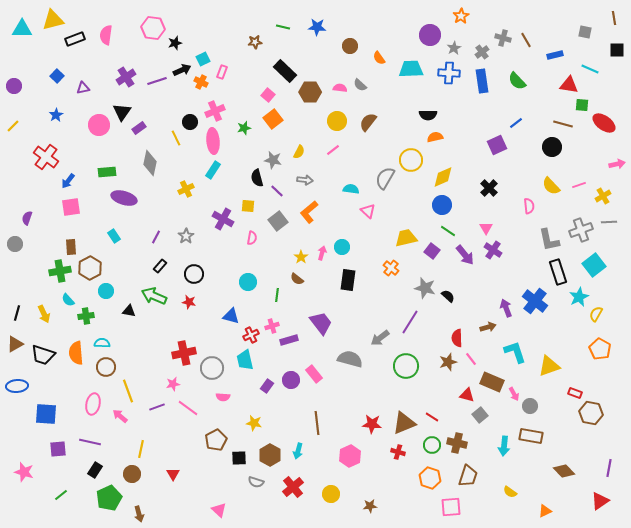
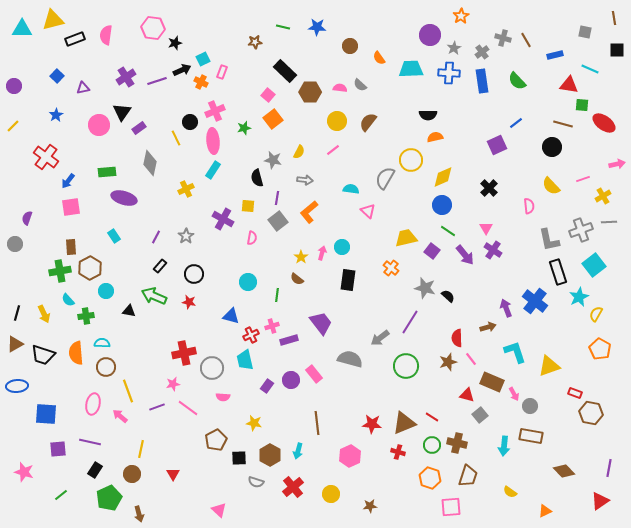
pink line at (579, 185): moved 4 px right, 6 px up
purple line at (277, 191): moved 7 px down; rotated 56 degrees clockwise
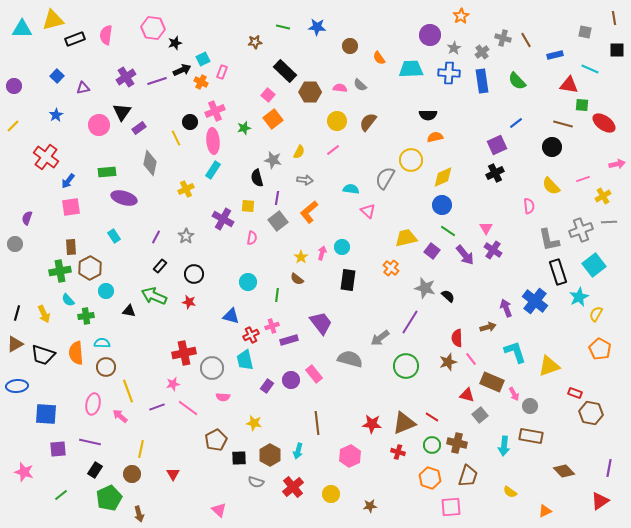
black cross at (489, 188): moved 6 px right, 15 px up; rotated 18 degrees clockwise
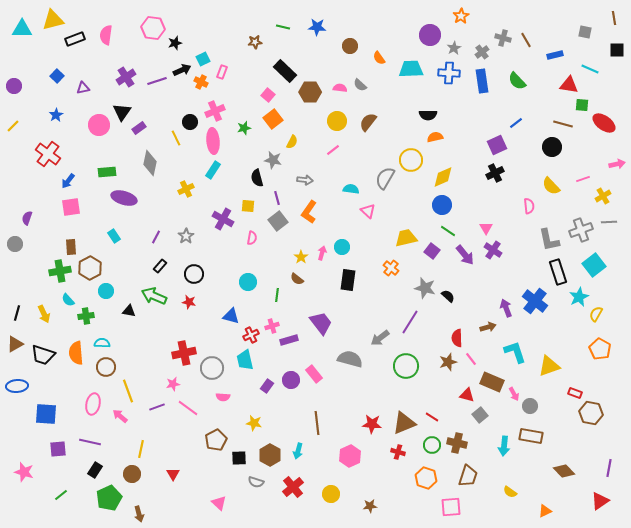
yellow semicircle at (299, 152): moved 7 px left, 10 px up
red cross at (46, 157): moved 2 px right, 3 px up
purple line at (277, 198): rotated 24 degrees counterclockwise
orange L-shape at (309, 212): rotated 15 degrees counterclockwise
orange hexagon at (430, 478): moved 4 px left
pink triangle at (219, 510): moved 7 px up
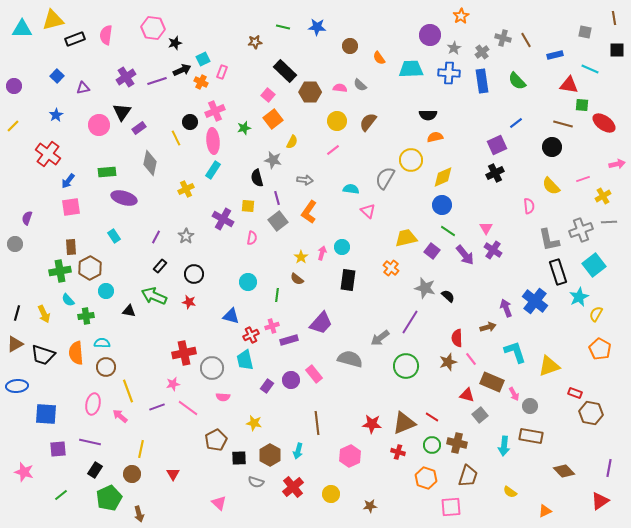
purple trapezoid at (321, 323): rotated 80 degrees clockwise
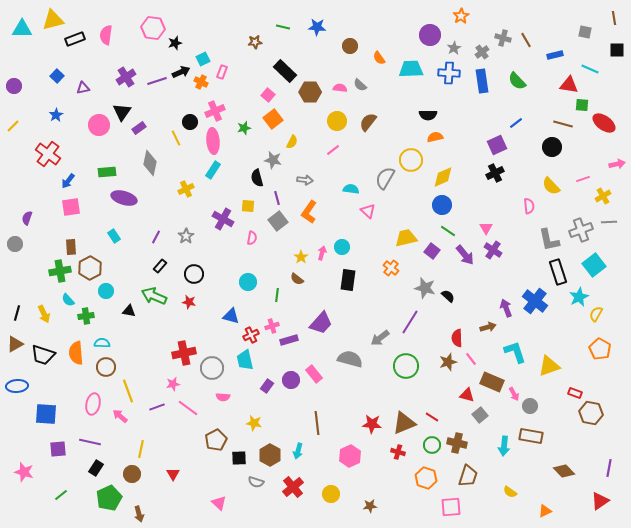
black arrow at (182, 70): moved 1 px left, 2 px down
black rectangle at (95, 470): moved 1 px right, 2 px up
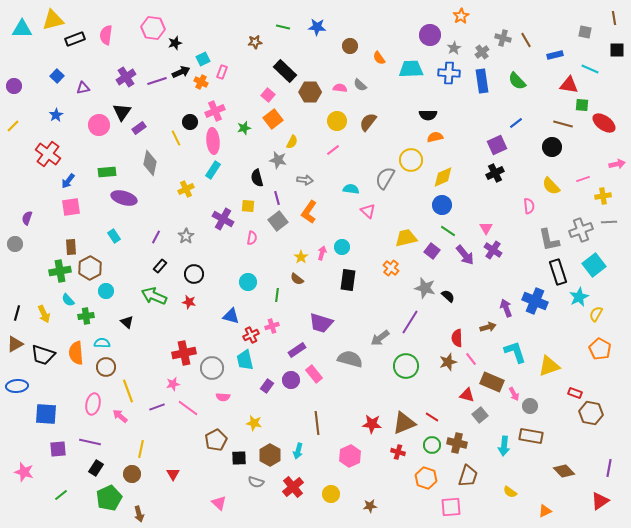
gray star at (273, 160): moved 5 px right
yellow cross at (603, 196): rotated 21 degrees clockwise
blue cross at (535, 301): rotated 15 degrees counterclockwise
black triangle at (129, 311): moved 2 px left, 11 px down; rotated 32 degrees clockwise
purple trapezoid at (321, 323): rotated 65 degrees clockwise
purple rectangle at (289, 340): moved 8 px right, 10 px down; rotated 18 degrees counterclockwise
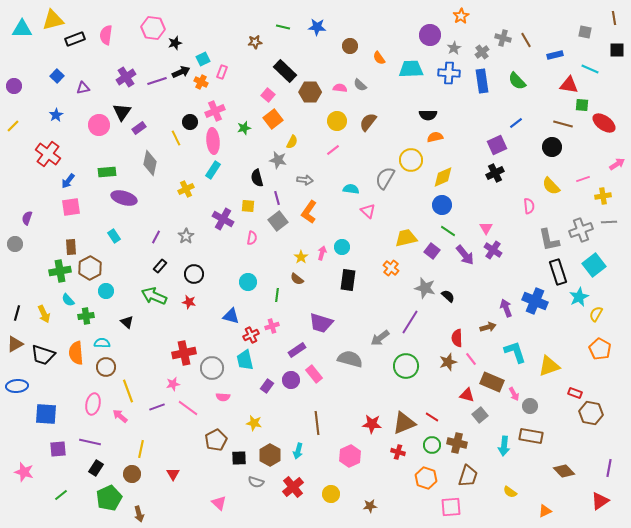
pink arrow at (617, 164): rotated 21 degrees counterclockwise
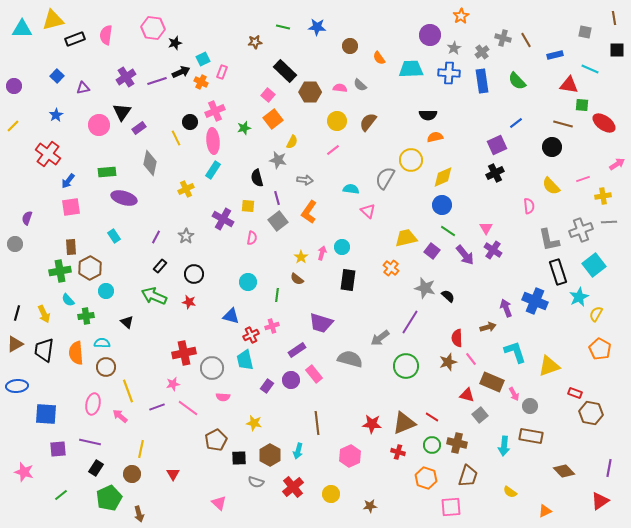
black trapezoid at (43, 355): moved 1 px right, 5 px up; rotated 80 degrees clockwise
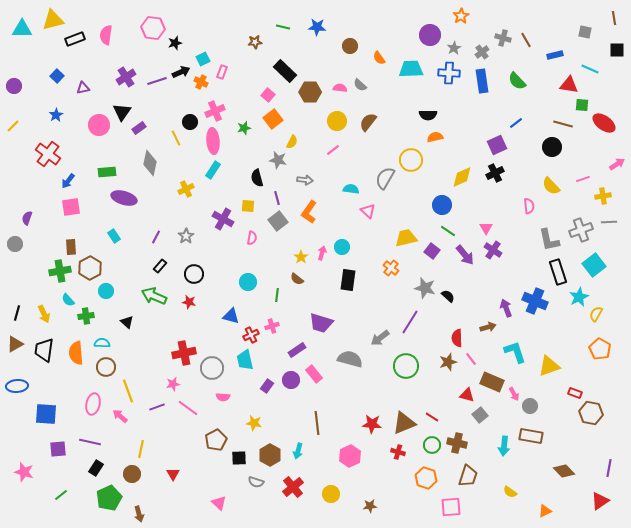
yellow diamond at (443, 177): moved 19 px right
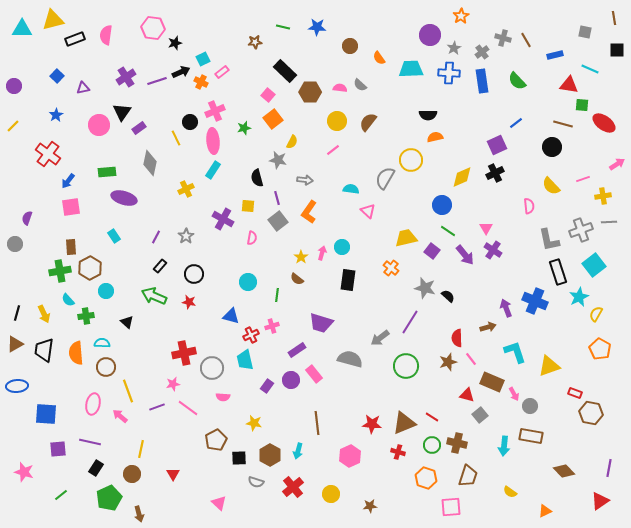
pink rectangle at (222, 72): rotated 32 degrees clockwise
